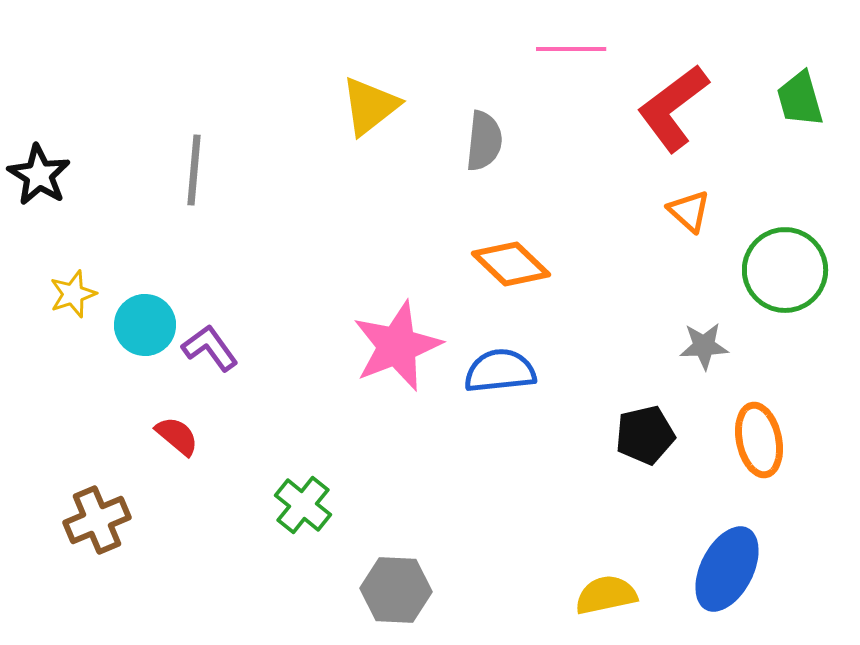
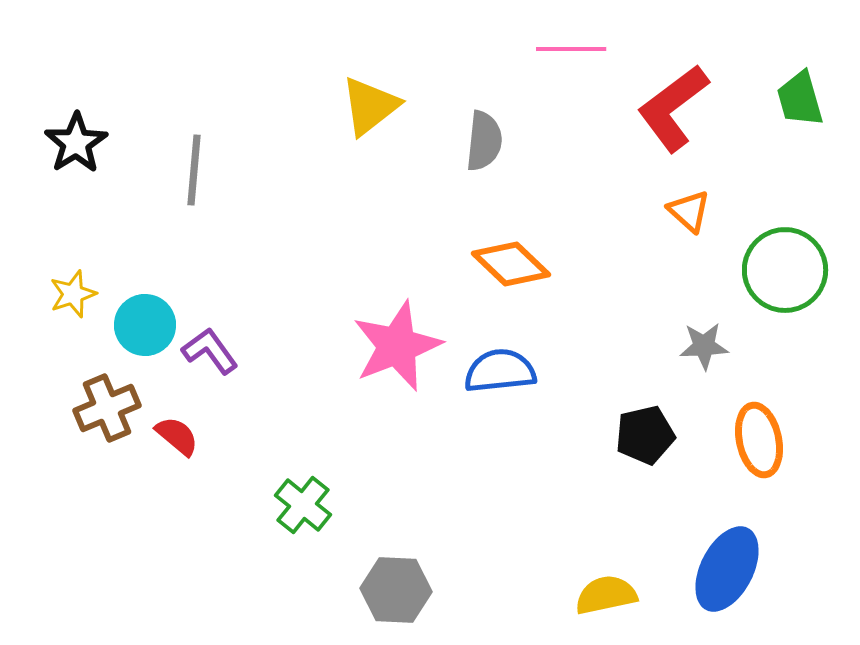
black star: moved 37 px right, 32 px up; rotated 8 degrees clockwise
purple L-shape: moved 3 px down
brown cross: moved 10 px right, 112 px up
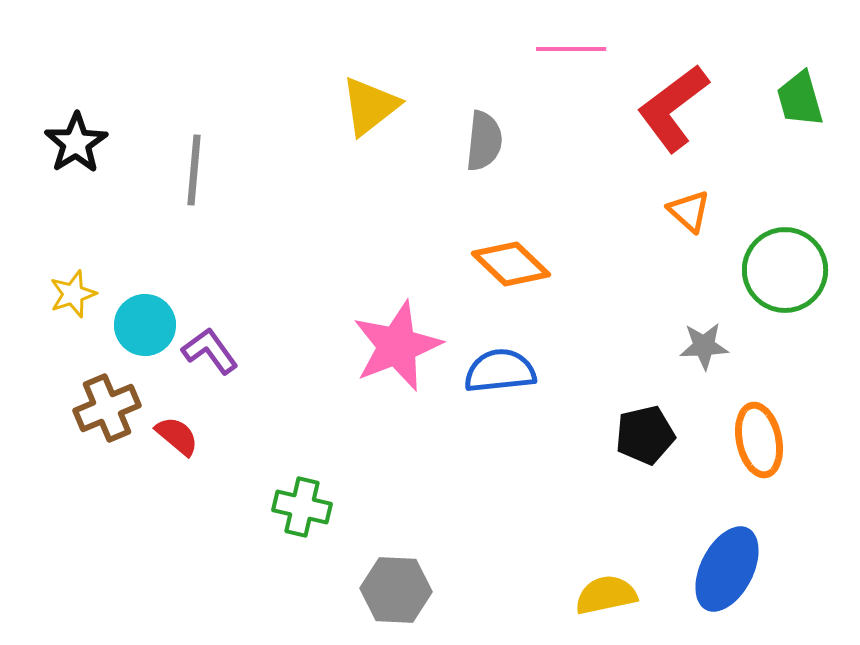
green cross: moved 1 px left, 2 px down; rotated 26 degrees counterclockwise
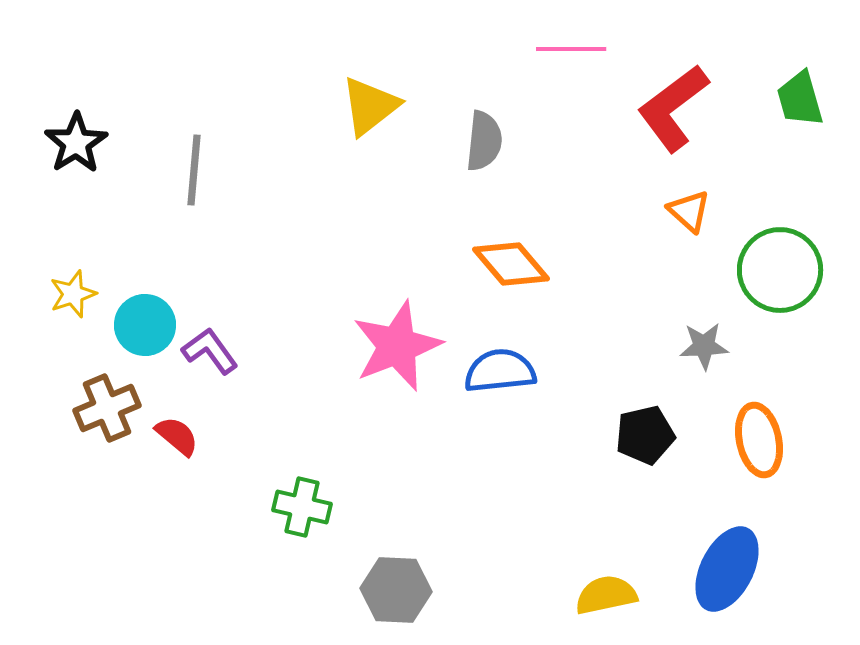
orange diamond: rotated 6 degrees clockwise
green circle: moved 5 px left
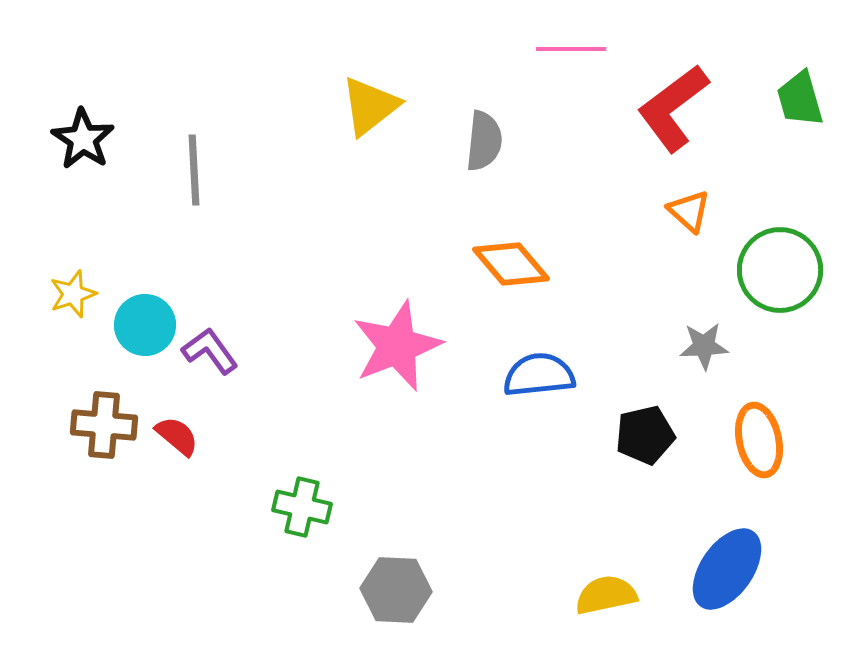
black star: moved 7 px right, 4 px up; rotated 6 degrees counterclockwise
gray line: rotated 8 degrees counterclockwise
blue semicircle: moved 39 px right, 4 px down
brown cross: moved 3 px left, 17 px down; rotated 28 degrees clockwise
blue ellipse: rotated 8 degrees clockwise
